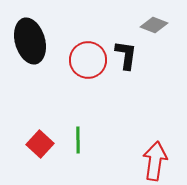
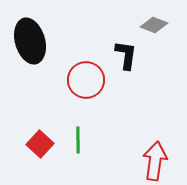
red circle: moved 2 px left, 20 px down
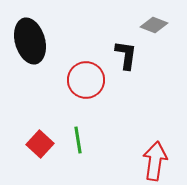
green line: rotated 8 degrees counterclockwise
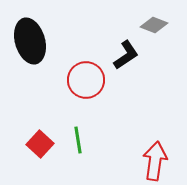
black L-shape: rotated 48 degrees clockwise
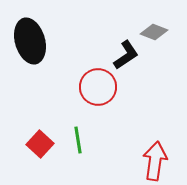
gray diamond: moved 7 px down
red circle: moved 12 px right, 7 px down
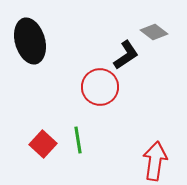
gray diamond: rotated 16 degrees clockwise
red circle: moved 2 px right
red square: moved 3 px right
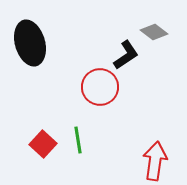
black ellipse: moved 2 px down
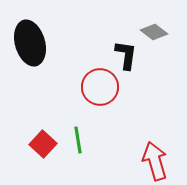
black L-shape: rotated 48 degrees counterclockwise
red arrow: rotated 24 degrees counterclockwise
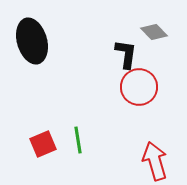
gray diamond: rotated 8 degrees clockwise
black ellipse: moved 2 px right, 2 px up
black L-shape: moved 1 px up
red circle: moved 39 px right
red square: rotated 24 degrees clockwise
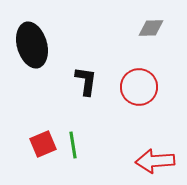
gray diamond: moved 3 px left, 4 px up; rotated 48 degrees counterclockwise
black ellipse: moved 4 px down
black L-shape: moved 40 px left, 27 px down
green line: moved 5 px left, 5 px down
red arrow: rotated 78 degrees counterclockwise
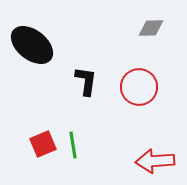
black ellipse: rotated 36 degrees counterclockwise
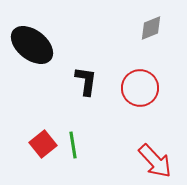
gray diamond: rotated 20 degrees counterclockwise
red circle: moved 1 px right, 1 px down
red square: rotated 16 degrees counterclockwise
red arrow: rotated 129 degrees counterclockwise
